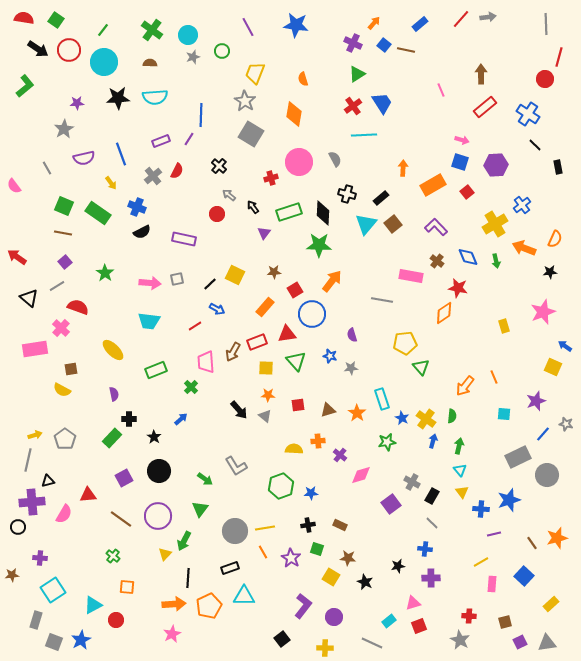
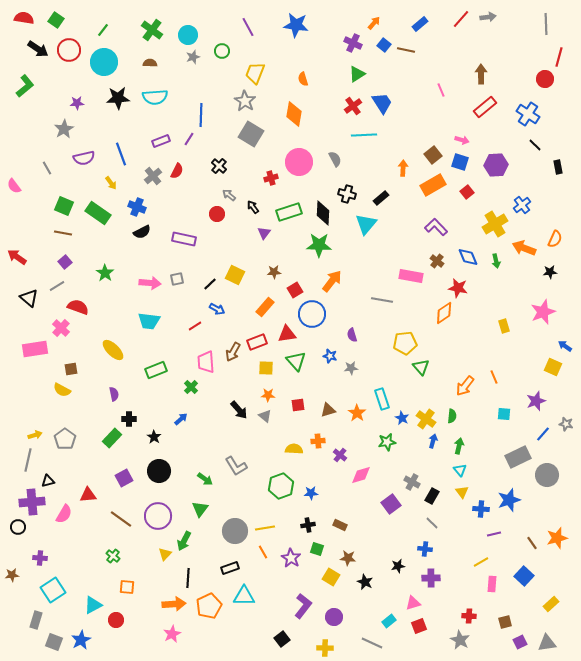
brown square at (393, 224): moved 40 px right, 69 px up
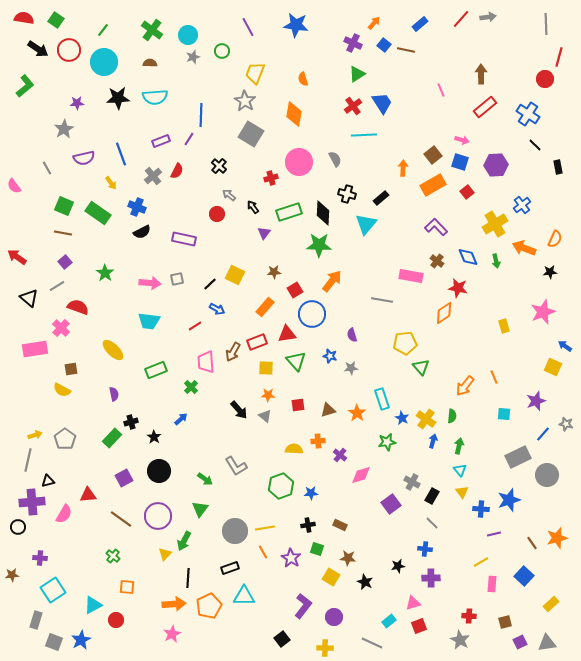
black cross at (129, 419): moved 2 px right, 3 px down; rotated 16 degrees counterclockwise
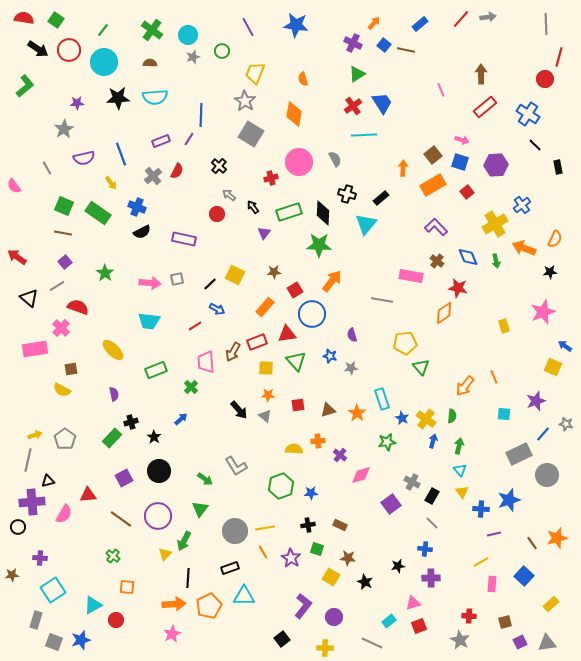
gray rectangle at (518, 457): moved 1 px right, 3 px up
blue star at (81, 640): rotated 12 degrees clockwise
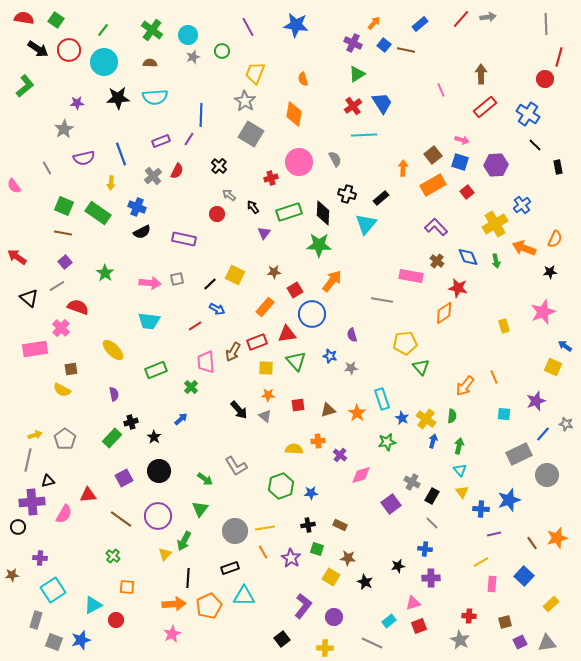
yellow arrow at (111, 183): rotated 40 degrees clockwise
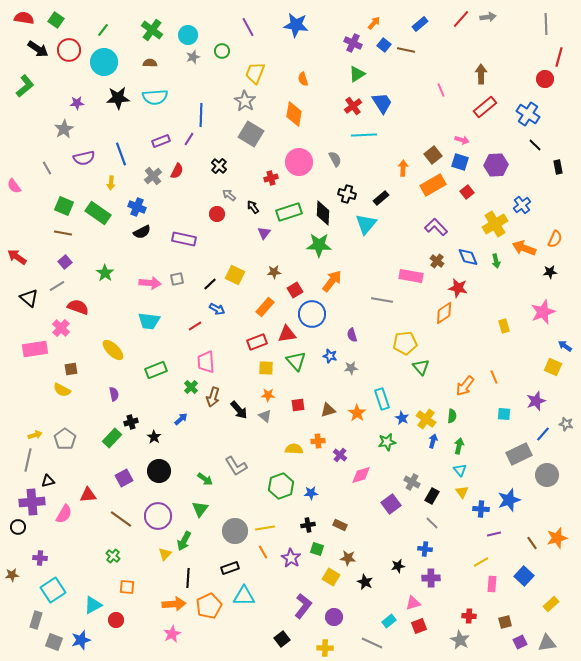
brown arrow at (233, 352): moved 20 px left, 45 px down; rotated 12 degrees counterclockwise
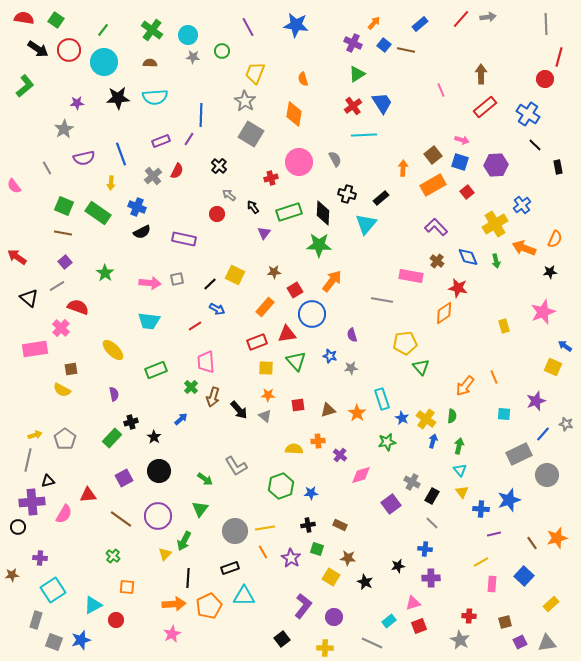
gray star at (193, 57): rotated 24 degrees clockwise
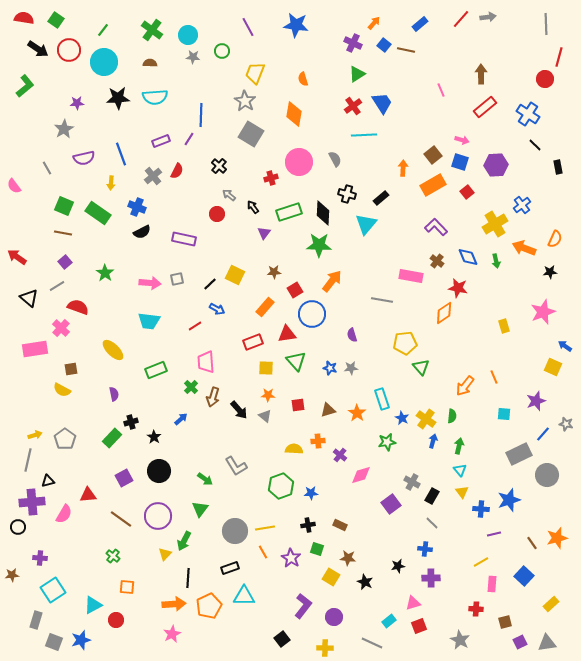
red rectangle at (257, 342): moved 4 px left
blue star at (330, 356): moved 12 px down
red cross at (469, 616): moved 7 px right, 7 px up
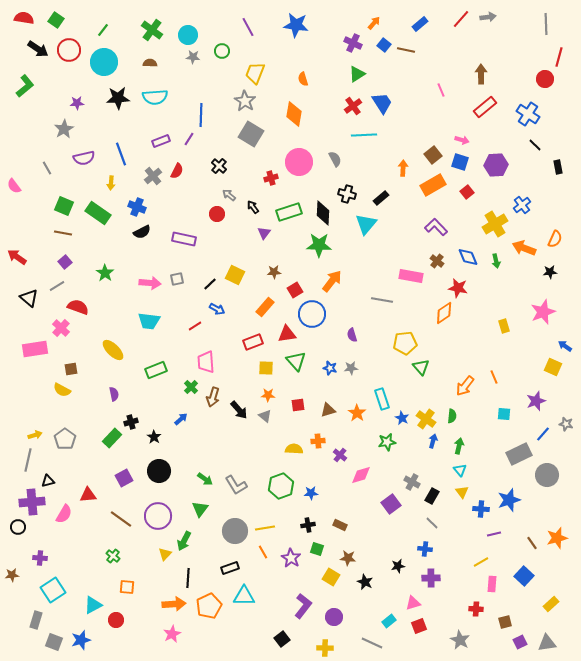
gray L-shape at (236, 466): moved 19 px down
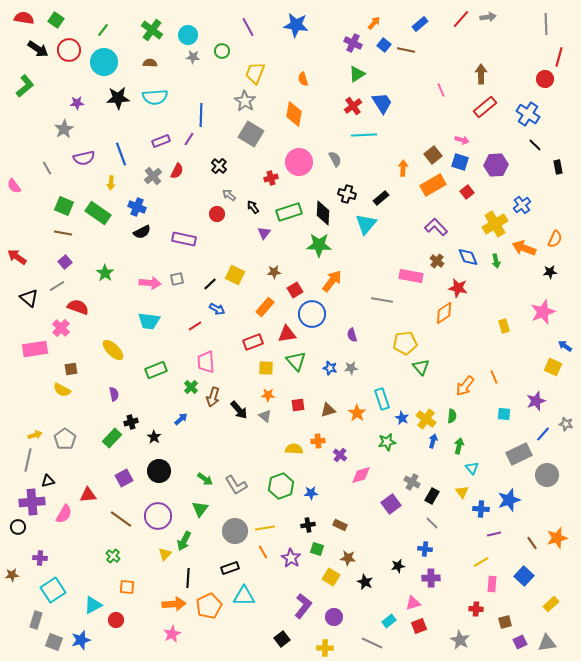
cyan triangle at (460, 470): moved 12 px right, 2 px up
